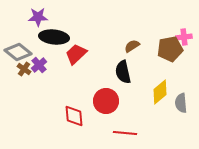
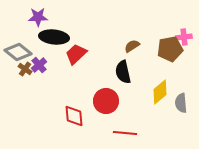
brown cross: moved 1 px right
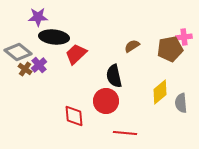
black semicircle: moved 9 px left, 4 px down
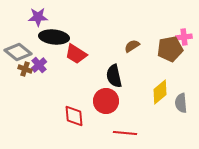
red trapezoid: rotated 105 degrees counterclockwise
brown cross: rotated 16 degrees counterclockwise
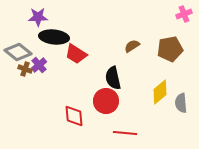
pink cross: moved 23 px up; rotated 14 degrees counterclockwise
black semicircle: moved 1 px left, 2 px down
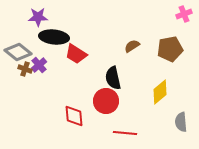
gray semicircle: moved 19 px down
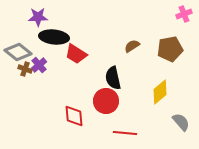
gray semicircle: rotated 144 degrees clockwise
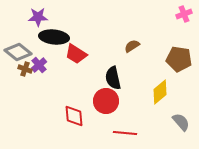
brown pentagon: moved 9 px right, 10 px down; rotated 20 degrees clockwise
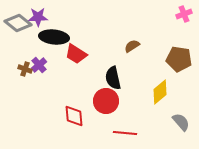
gray diamond: moved 29 px up
